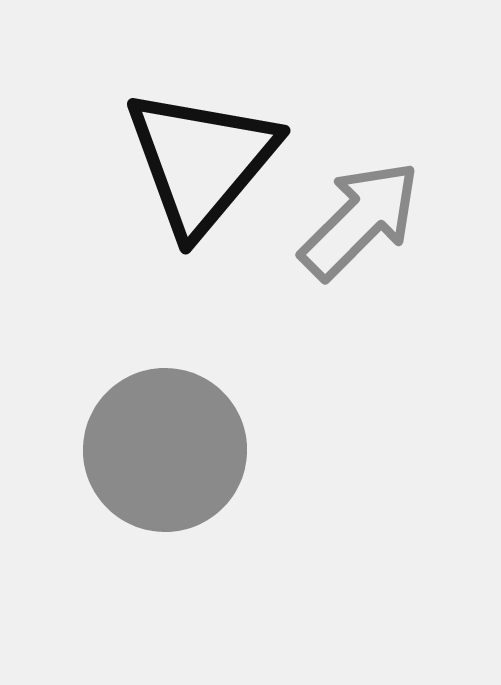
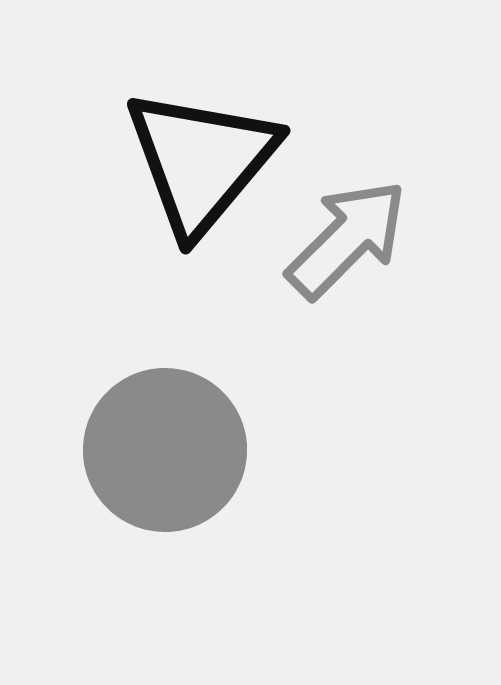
gray arrow: moved 13 px left, 19 px down
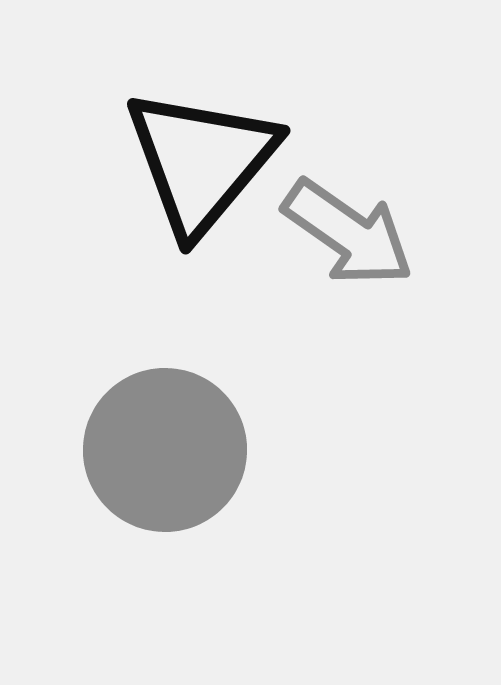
gray arrow: moved 1 px right, 6 px up; rotated 80 degrees clockwise
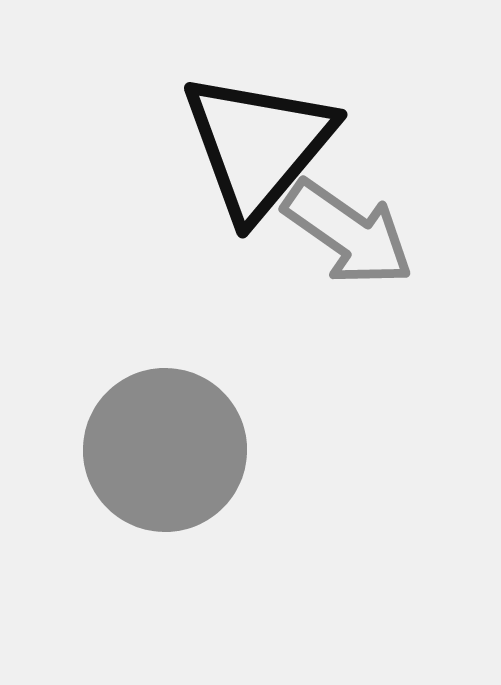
black triangle: moved 57 px right, 16 px up
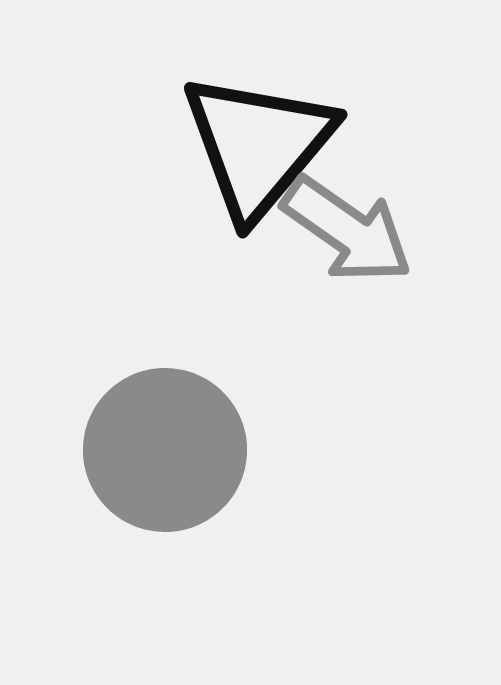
gray arrow: moved 1 px left, 3 px up
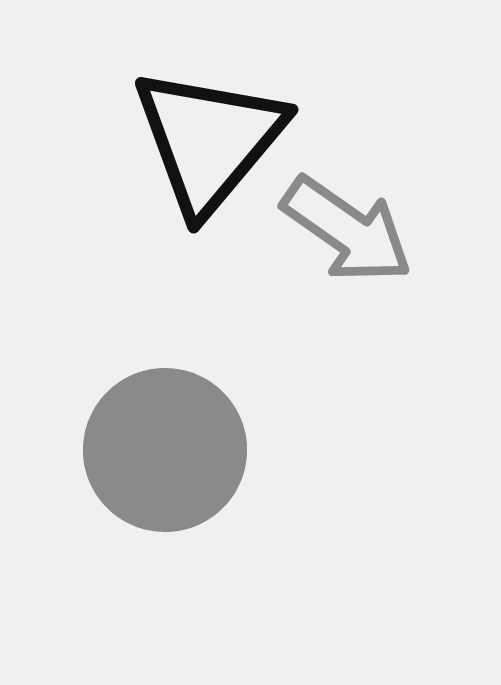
black triangle: moved 49 px left, 5 px up
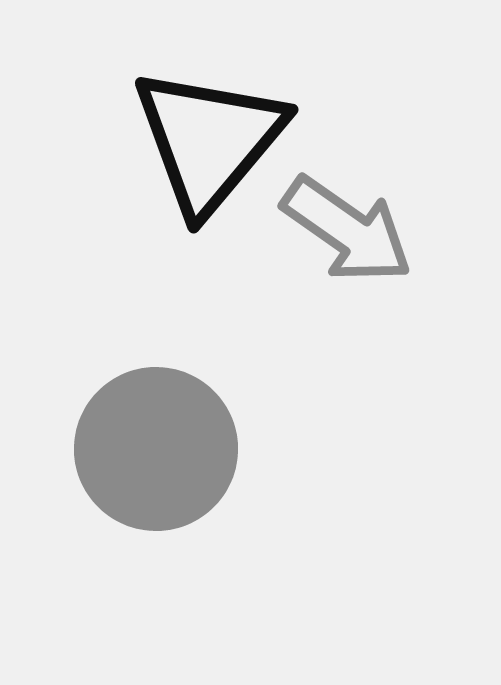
gray circle: moved 9 px left, 1 px up
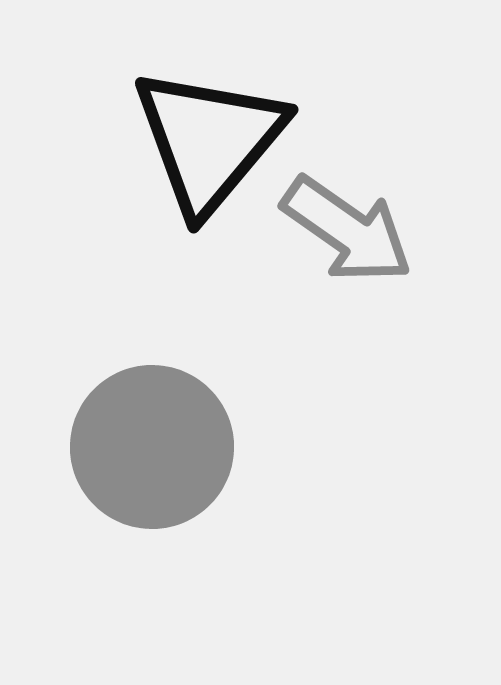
gray circle: moved 4 px left, 2 px up
